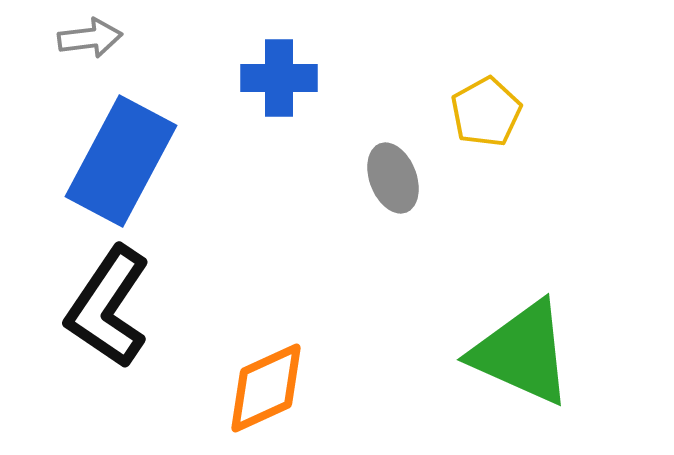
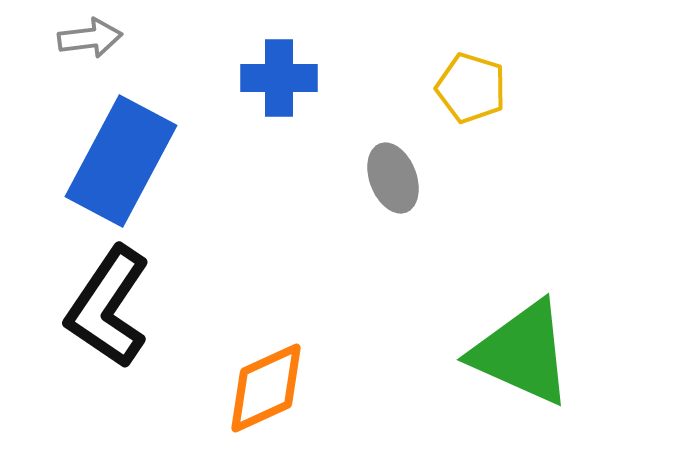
yellow pentagon: moved 15 px left, 24 px up; rotated 26 degrees counterclockwise
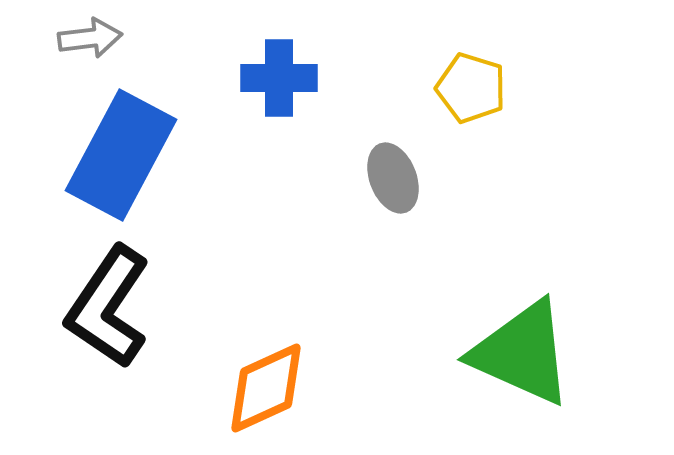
blue rectangle: moved 6 px up
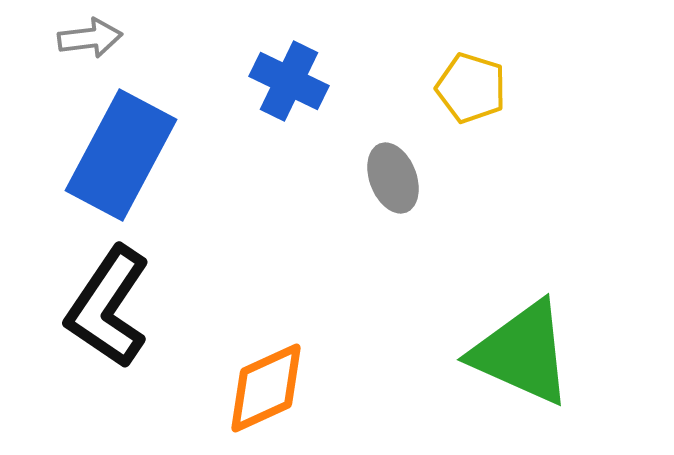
blue cross: moved 10 px right, 3 px down; rotated 26 degrees clockwise
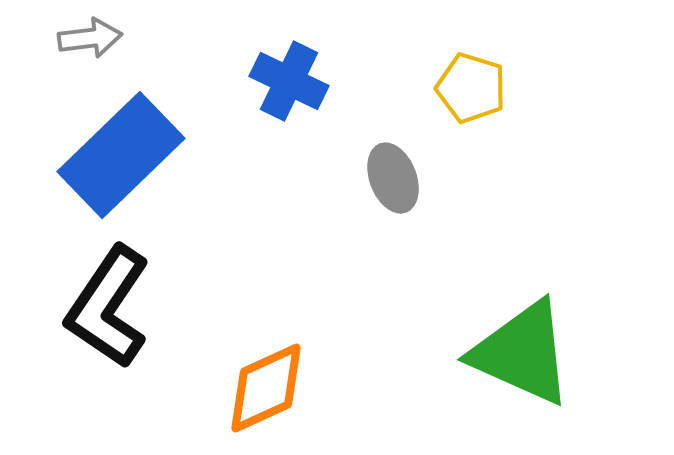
blue rectangle: rotated 18 degrees clockwise
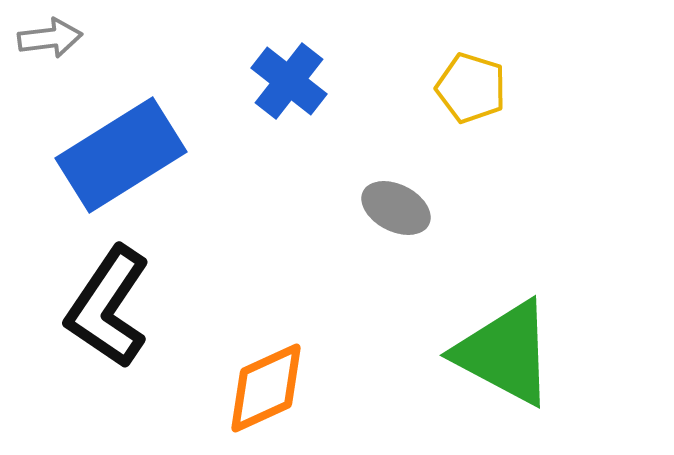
gray arrow: moved 40 px left
blue cross: rotated 12 degrees clockwise
blue rectangle: rotated 12 degrees clockwise
gray ellipse: moved 3 px right, 30 px down; rotated 42 degrees counterclockwise
green triangle: moved 17 px left; rotated 4 degrees clockwise
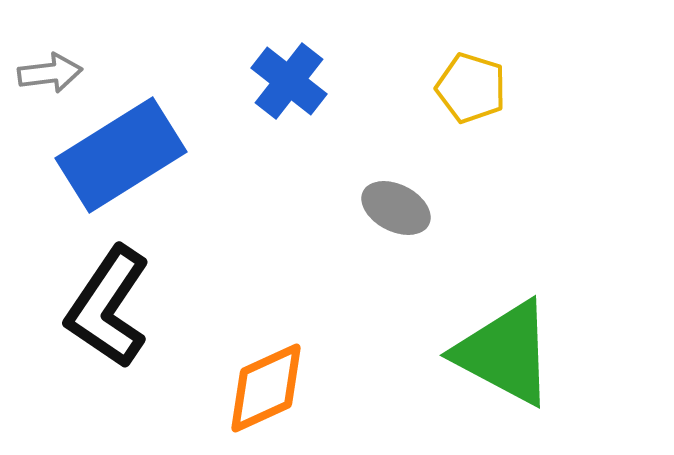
gray arrow: moved 35 px down
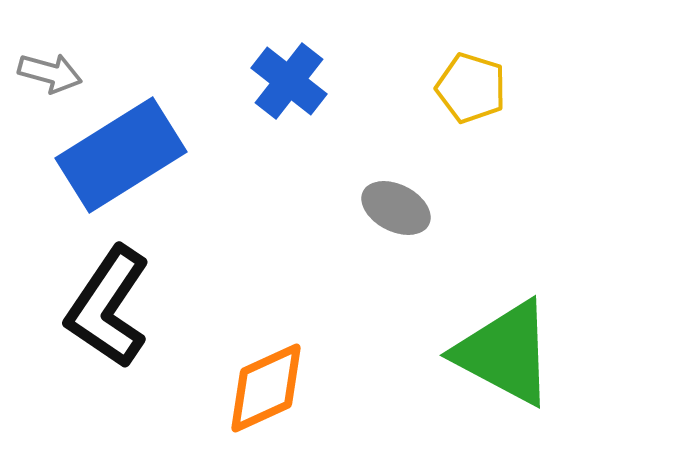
gray arrow: rotated 22 degrees clockwise
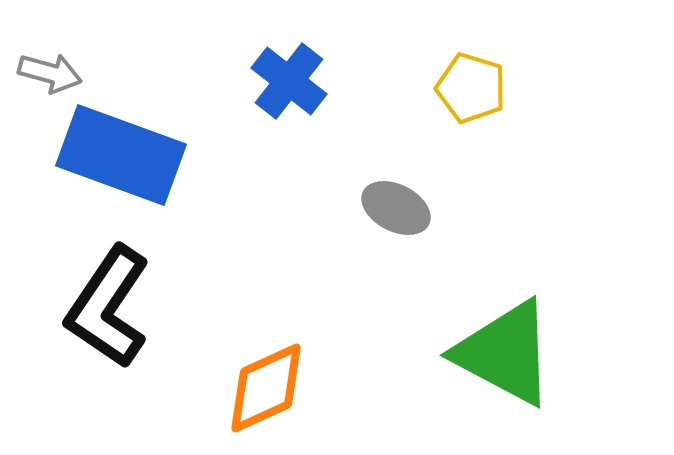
blue rectangle: rotated 52 degrees clockwise
